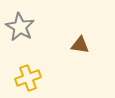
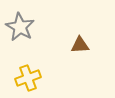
brown triangle: rotated 12 degrees counterclockwise
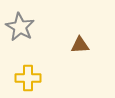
yellow cross: rotated 20 degrees clockwise
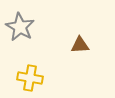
yellow cross: moved 2 px right; rotated 10 degrees clockwise
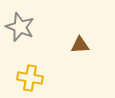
gray star: rotated 8 degrees counterclockwise
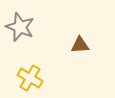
yellow cross: rotated 20 degrees clockwise
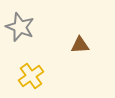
yellow cross: moved 1 px right, 2 px up; rotated 25 degrees clockwise
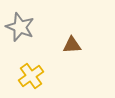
brown triangle: moved 8 px left
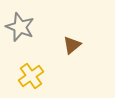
brown triangle: rotated 36 degrees counterclockwise
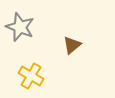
yellow cross: rotated 25 degrees counterclockwise
